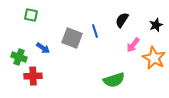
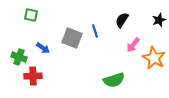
black star: moved 3 px right, 5 px up
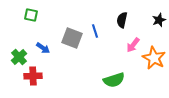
black semicircle: rotated 21 degrees counterclockwise
green cross: rotated 28 degrees clockwise
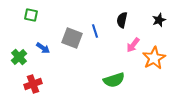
orange star: rotated 15 degrees clockwise
red cross: moved 8 px down; rotated 18 degrees counterclockwise
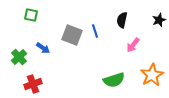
gray square: moved 3 px up
orange star: moved 2 px left, 17 px down
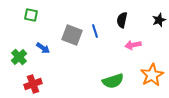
pink arrow: rotated 42 degrees clockwise
green semicircle: moved 1 px left, 1 px down
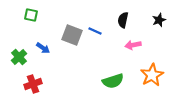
black semicircle: moved 1 px right
blue line: rotated 48 degrees counterclockwise
